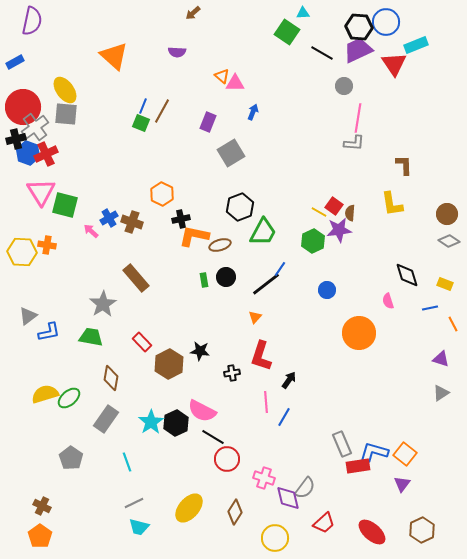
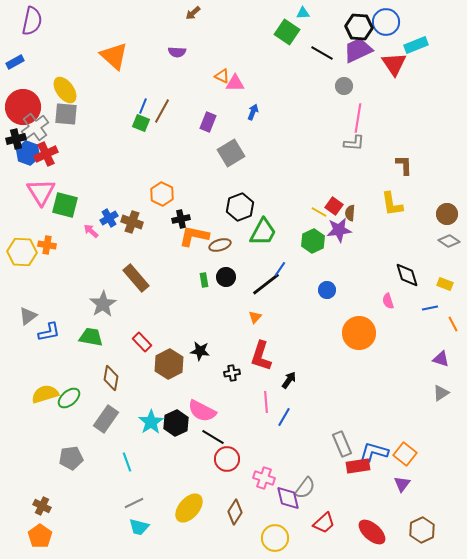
orange triangle at (222, 76): rotated 14 degrees counterclockwise
gray pentagon at (71, 458): rotated 30 degrees clockwise
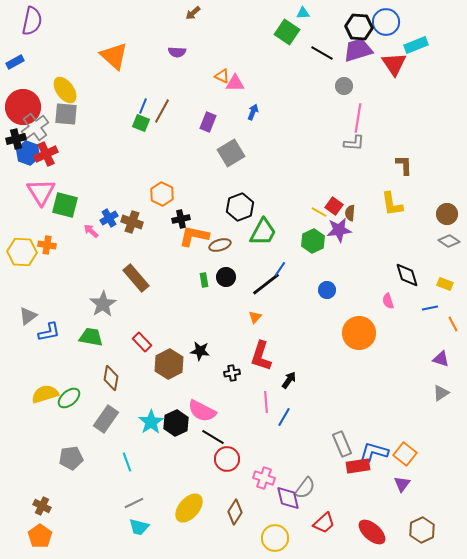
purple trapezoid at (358, 50): rotated 8 degrees clockwise
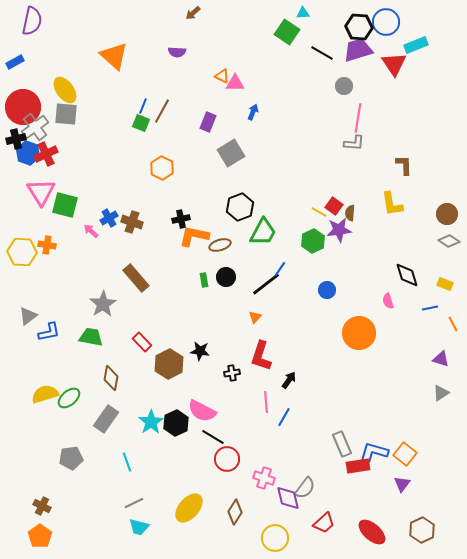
orange hexagon at (162, 194): moved 26 px up
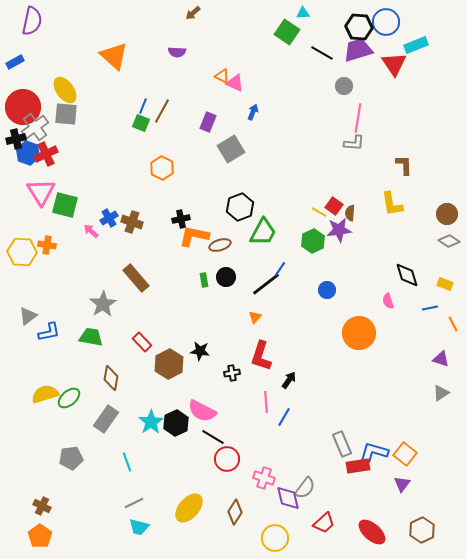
pink triangle at (235, 83): rotated 24 degrees clockwise
gray square at (231, 153): moved 4 px up
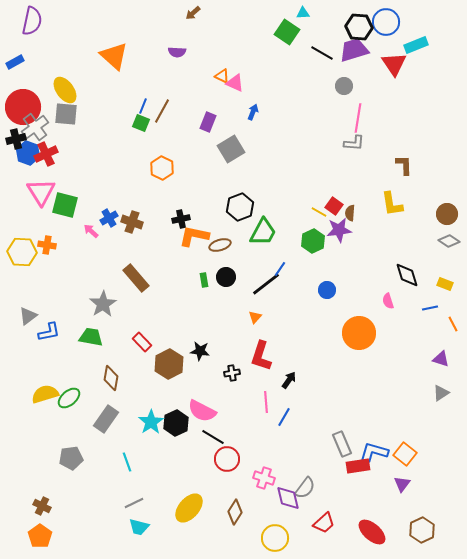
purple trapezoid at (358, 50): moved 4 px left
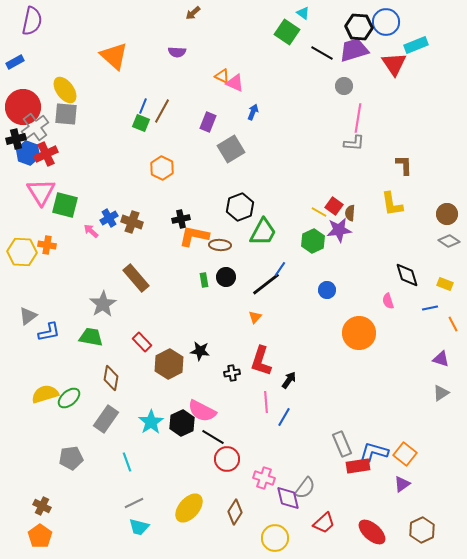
cyan triangle at (303, 13): rotated 40 degrees clockwise
brown ellipse at (220, 245): rotated 20 degrees clockwise
red L-shape at (261, 356): moved 5 px down
black hexagon at (176, 423): moved 6 px right
purple triangle at (402, 484): rotated 18 degrees clockwise
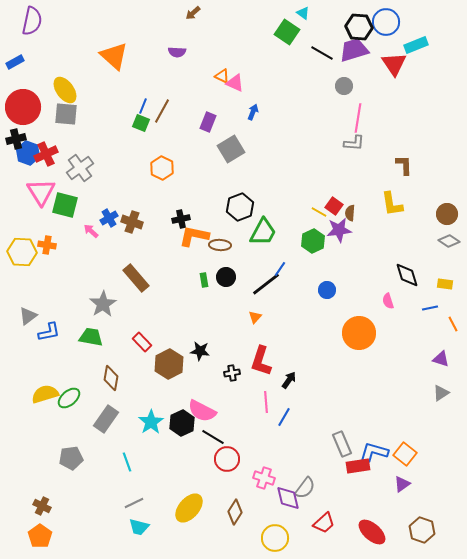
gray cross at (35, 127): moved 45 px right, 41 px down
yellow rectangle at (445, 284): rotated 14 degrees counterclockwise
brown hexagon at (422, 530): rotated 15 degrees counterclockwise
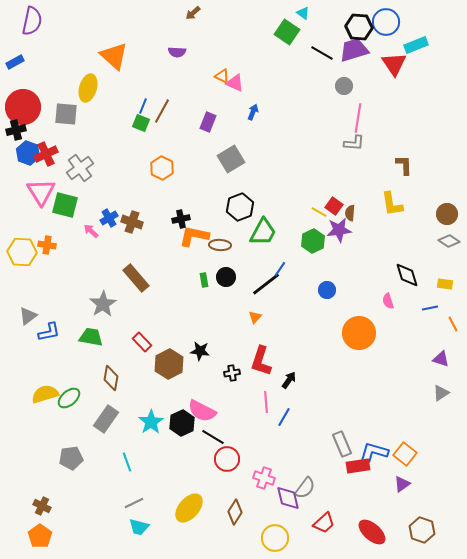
yellow ellipse at (65, 90): moved 23 px right, 2 px up; rotated 52 degrees clockwise
black cross at (16, 139): moved 9 px up
gray square at (231, 149): moved 10 px down
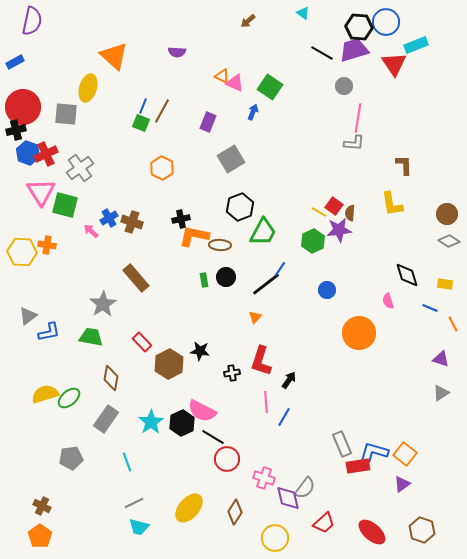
brown arrow at (193, 13): moved 55 px right, 8 px down
green square at (287, 32): moved 17 px left, 55 px down
blue line at (430, 308): rotated 35 degrees clockwise
